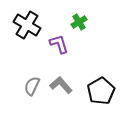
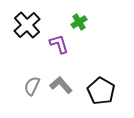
black cross: rotated 16 degrees clockwise
black pentagon: rotated 12 degrees counterclockwise
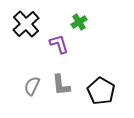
black cross: moved 1 px left, 1 px up
gray L-shape: rotated 145 degrees counterclockwise
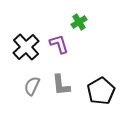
black cross: moved 23 px down
black pentagon: rotated 12 degrees clockwise
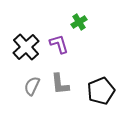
gray L-shape: moved 1 px left, 1 px up
black pentagon: rotated 8 degrees clockwise
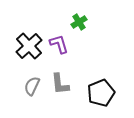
black cross: moved 3 px right, 1 px up
black pentagon: moved 2 px down
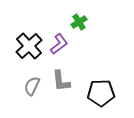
purple L-shape: rotated 70 degrees clockwise
gray L-shape: moved 1 px right, 3 px up
black pentagon: rotated 20 degrees clockwise
